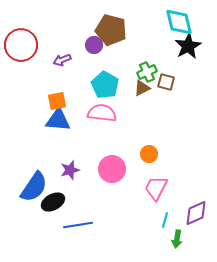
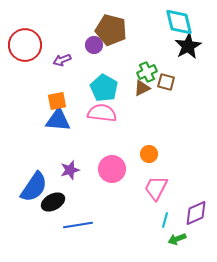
red circle: moved 4 px right
cyan pentagon: moved 1 px left, 3 px down
green arrow: rotated 60 degrees clockwise
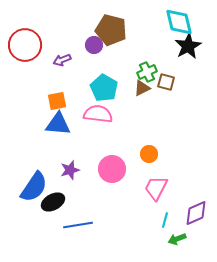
pink semicircle: moved 4 px left, 1 px down
blue triangle: moved 4 px down
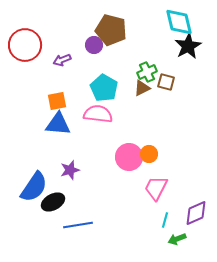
pink circle: moved 17 px right, 12 px up
